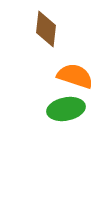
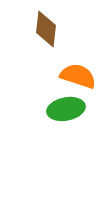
orange semicircle: moved 3 px right
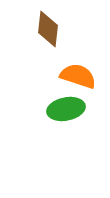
brown diamond: moved 2 px right
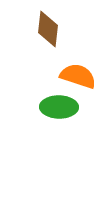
green ellipse: moved 7 px left, 2 px up; rotated 12 degrees clockwise
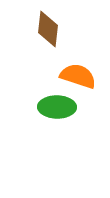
green ellipse: moved 2 px left
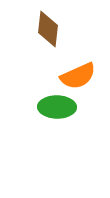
orange semicircle: rotated 138 degrees clockwise
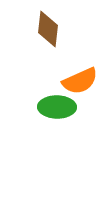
orange semicircle: moved 2 px right, 5 px down
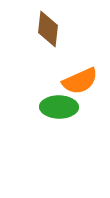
green ellipse: moved 2 px right
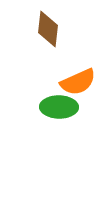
orange semicircle: moved 2 px left, 1 px down
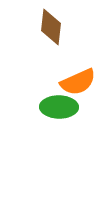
brown diamond: moved 3 px right, 2 px up
